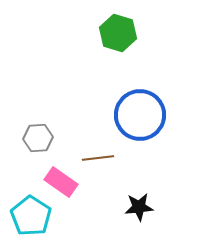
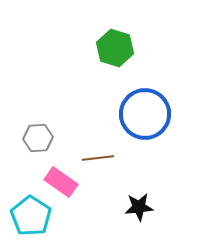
green hexagon: moved 3 px left, 15 px down
blue circle: moved 5 px right, 1 px up
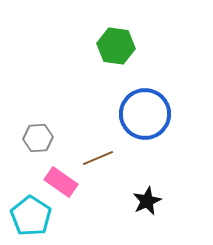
green hexagon: moved 1 px right, 2 px up; rotated 9 degrees counterclockwise
brown line: rotated 16 degrees counterclockwise
black star: moved 8 px right, 6 px up; rotated 20 degrees counterclockwise
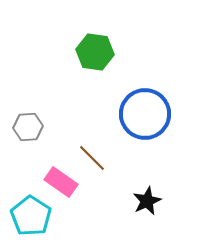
green hexagon: moved 21 px left, 6 px down
gray hexagon: moved 10 px left, 11 px up
brown line: moved 6 px left; rotated 68 degrees clockwise
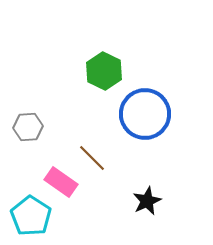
green hexagon: moved 9 px right, 19 px down; rotated 18 degrees clockwise
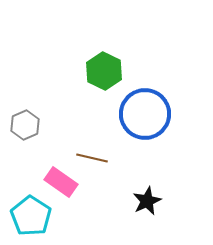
gray hexagon: moved 3 px left, 2 px up; rotated 20 degrees counterclockwise
brown line: rotated 32 degrees counterclockwise
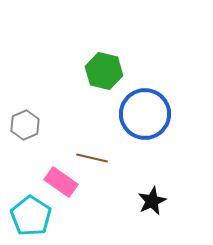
green hexagon: rotated 12 degrees counterclockwise
black star: moved 5 px right
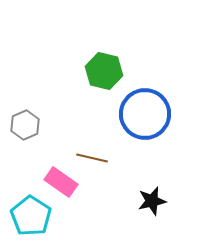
black star: rotated 12 degrees clockwise
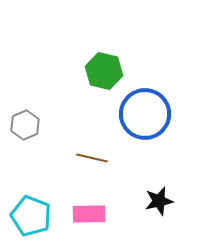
pink rectangle: moved 28 px right, 32 px down; rotated 36 degrees counterclockwise
black star: moved 7 px right
cyan pentagon: rotated 12 degrees counterclockwise
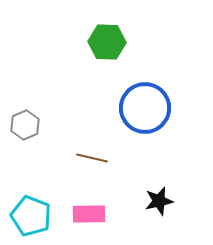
green hexagon: moved 3 px right, 29 px up; rotated 12 degrees counterclockwise
blue circle: moved 6 px up
